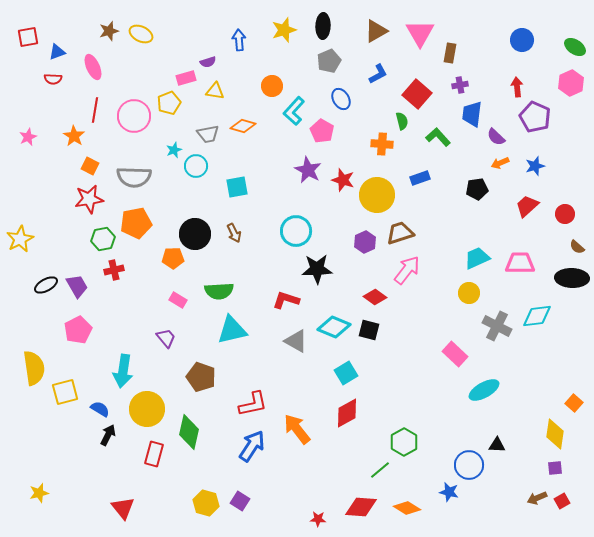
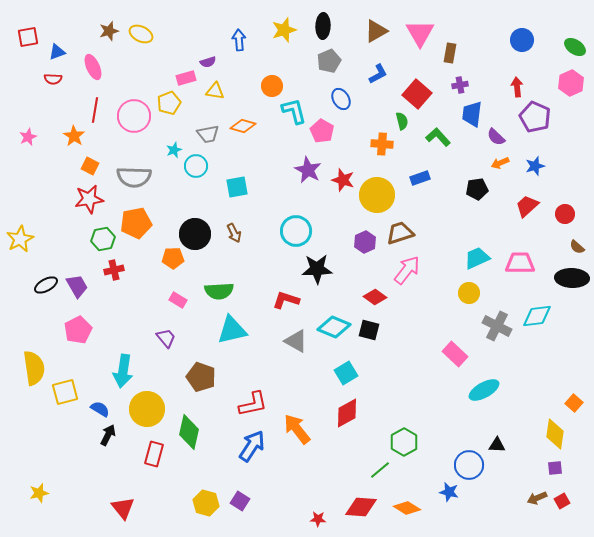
cyan L-shape at (294, 111): rotated 124 degrees clockwise
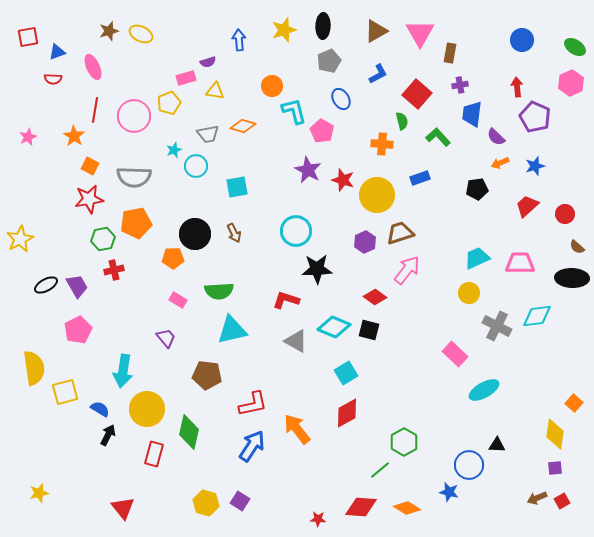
brown pentagon at (201, 377): moved 6 px right, 2 px up; rotated 12 degrees counterclockwise
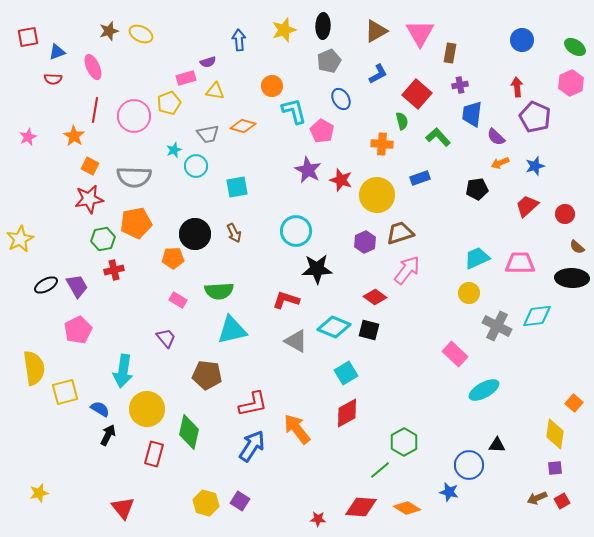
red star at (343, 180): moved 2 px left
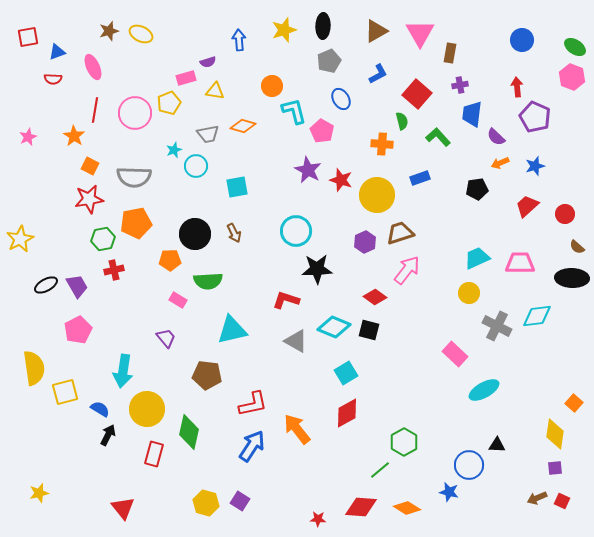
pink hexagon at (571, 83): moved 1 px right, 6 px up; rotated 15 degrees counterclockwise
pink circle at (134, 116): moved 1 px right, 3 px up
orange pentagon at (173, 258): moved 3 px left, 2 px down
green semicircle at (219, 291): moved 11 px left, 10 px up
red square at (562, 501): rotated 35 degrees counterclockwise
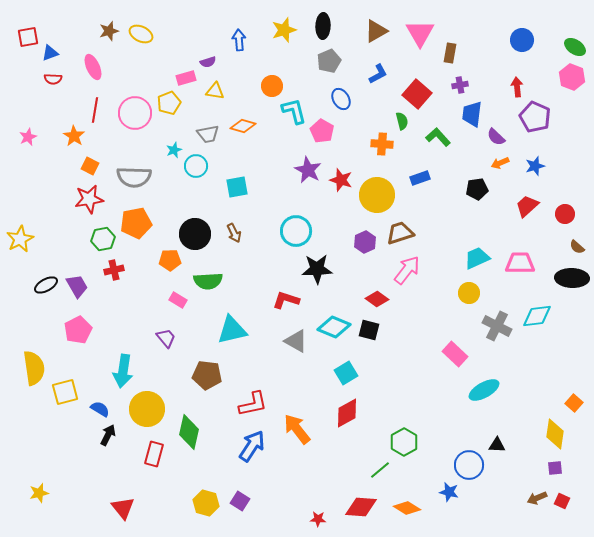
blue triangle at (57, 52): moved 7 px left, 1 px down
red diamond at (375, 297): moved 2 px right, 2 px down
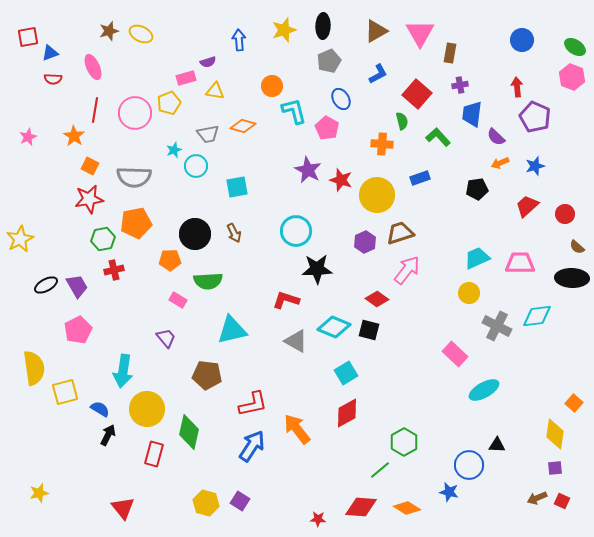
pink pentagon at (322, 131): moved 5 px right, 3 px up
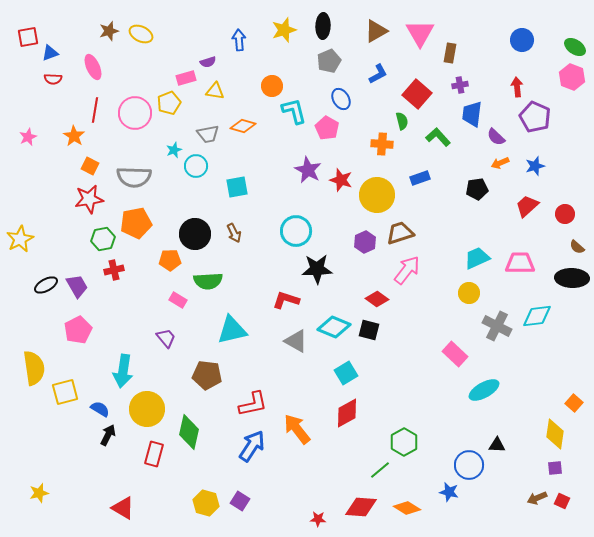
red triangle at (123, 508): rotated 20 degrees counterclockwise
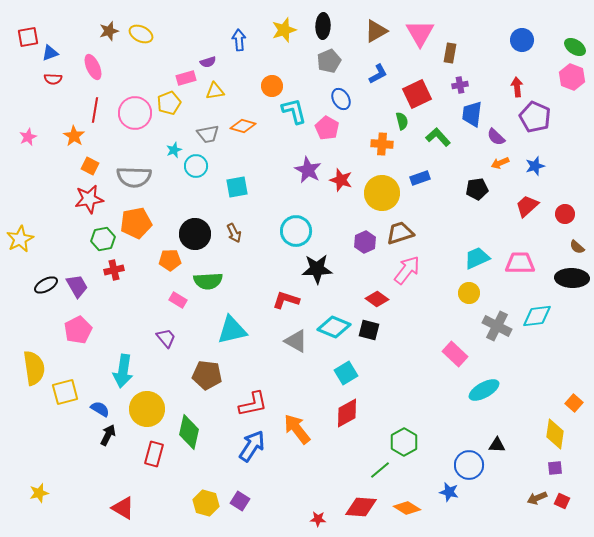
yellow triangle at (215, 91): rotated 18 degrees counterclockwise
red square at (417, 94): rotated 24 degrees clockwise
yellow circle at (377, 195): moved 5 px right, 2 px up
